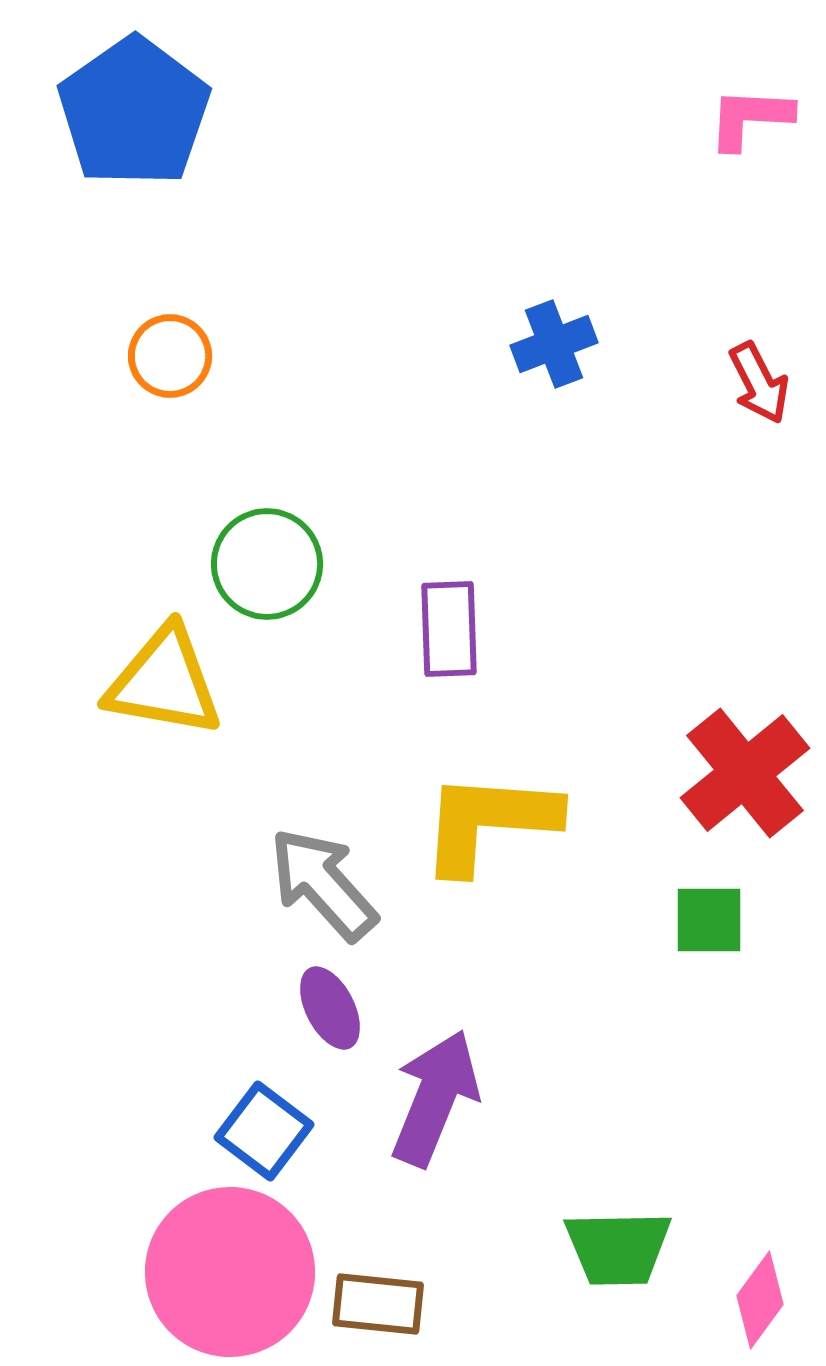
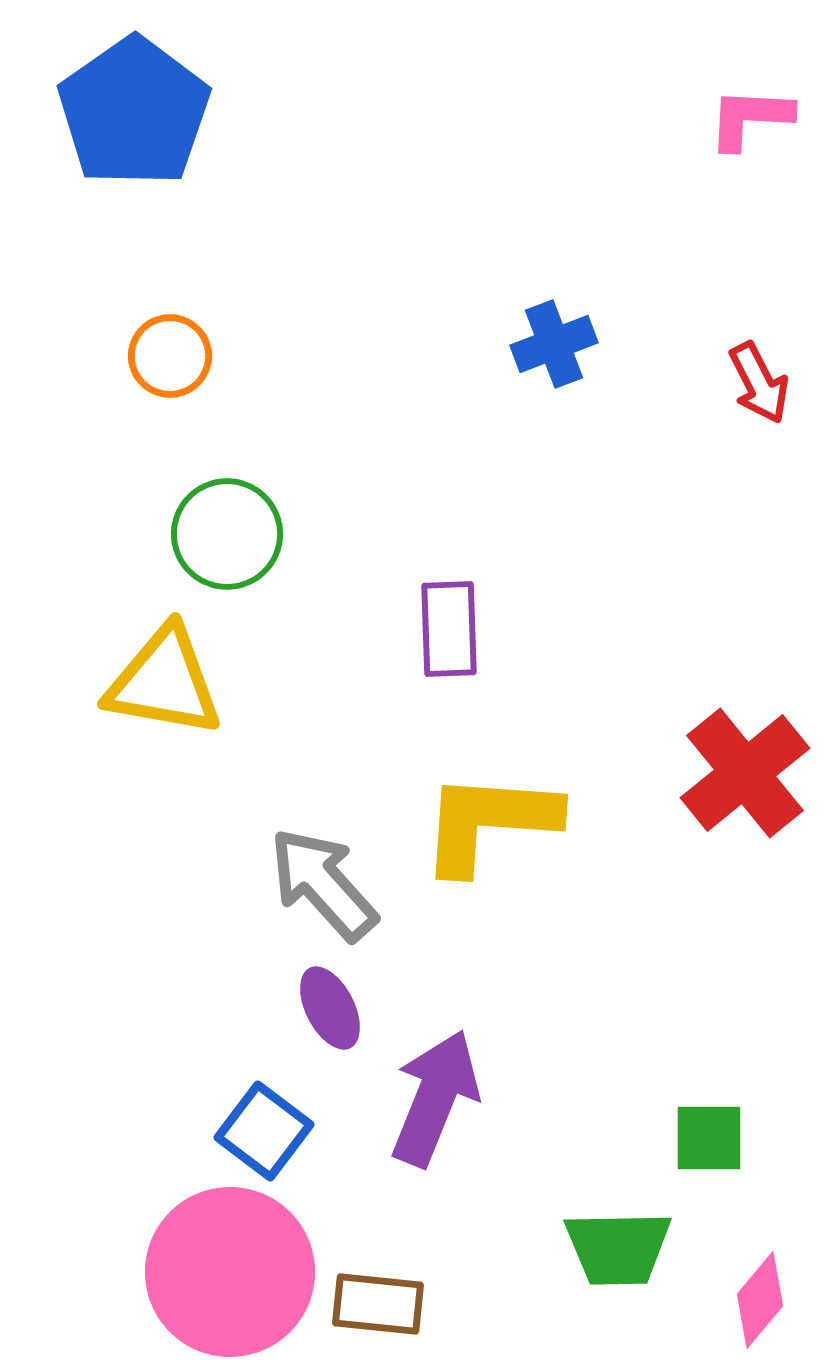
green circle: moved 40 px left, 30 px up
green square: moved 218 px down
pink diamond: rotated 4 degrees clockwise
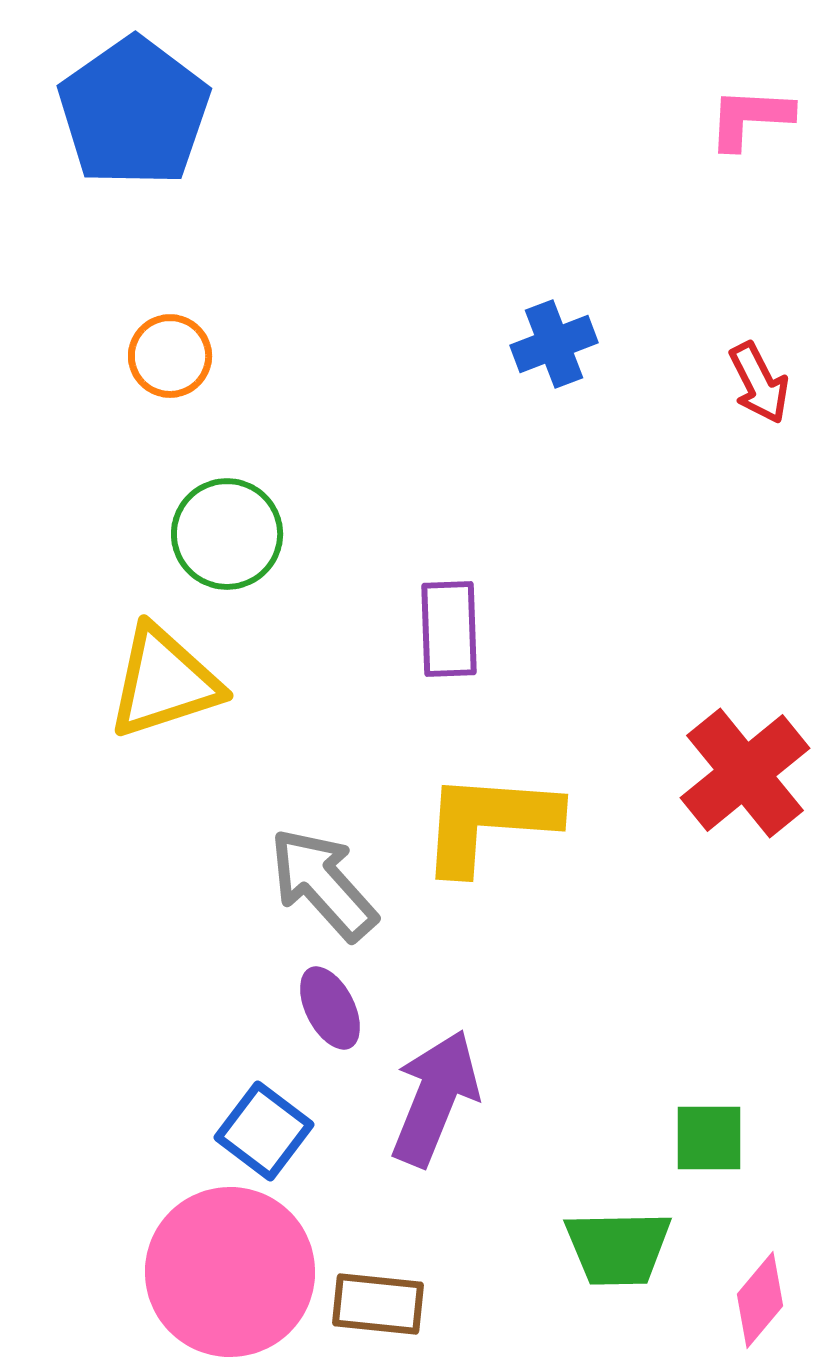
yellow triangle: rotated 28 degrees counterclockwise
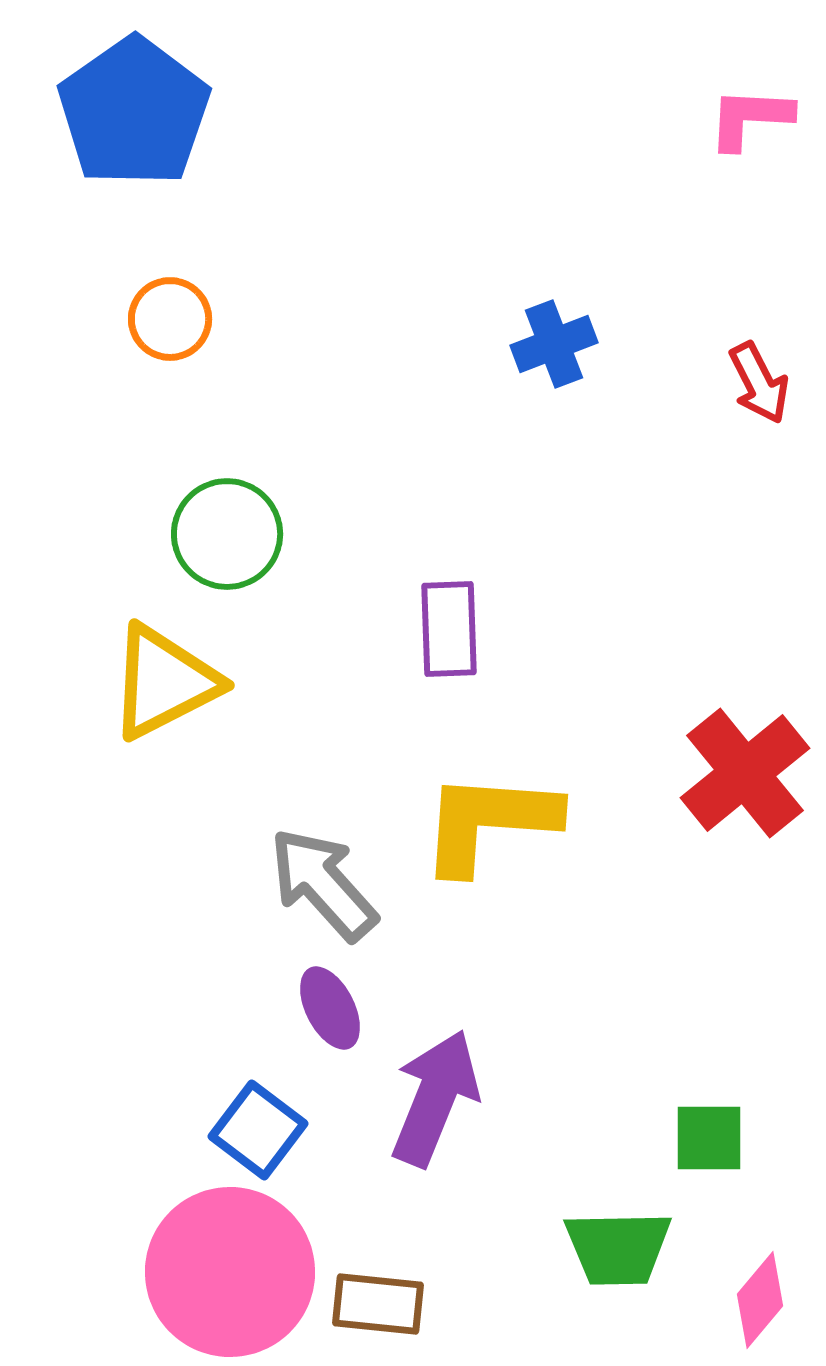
orange circle: moved 37 px up
yellow triangle: rotated 9 degrees counterclockwise
blue square: moved 6 px left, 1 px up
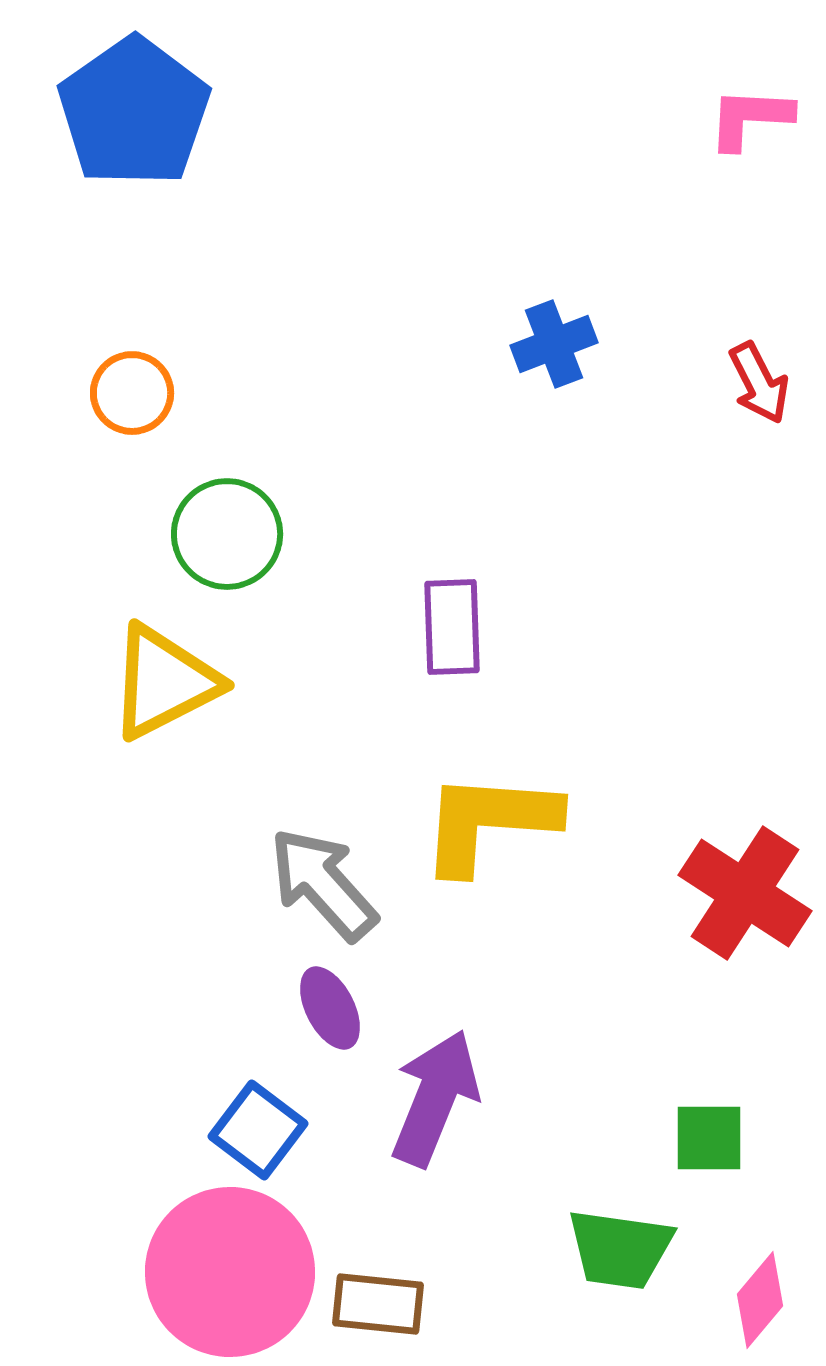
orange circle: moved 38 px left, 74 px down
purple rectangle: moved 3 px right, 2 px up
red cross: moved 120 px down; rotated 18 degrees counterclockwise
green trapezoid: moved 2 px right, 1 px down; rotated 9 degrees clockwise
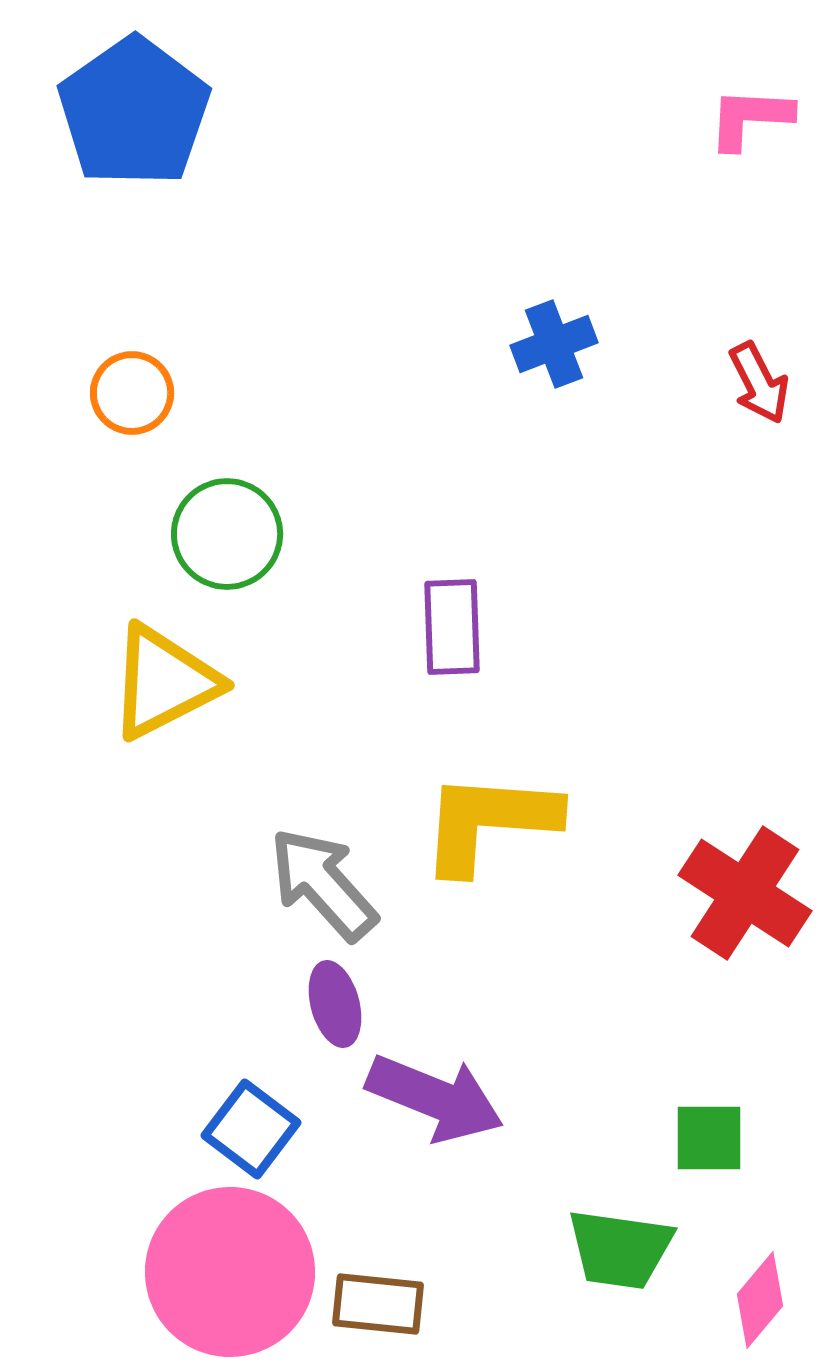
purple ellipse: moved 5 px right, 4 px up; rotated 12 degrees clockwise
purple arrow: rotated 90 degrees clockwise
blue square: moved 7 px left, 1 px up
